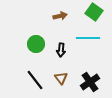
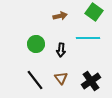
black cross: moved 1 px right, 1 px up
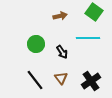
black arrow: moved 1 px right, 2 px down; rotated 40 degrees counterclockwise
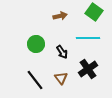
black cross: moved 3 px left, 12 px up
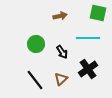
green square: moved 4 px right, 1 px down; rotated 24 degrees counterclockwise
brown triangle: moved 1 px down; rotated 24 degrees clockwise
